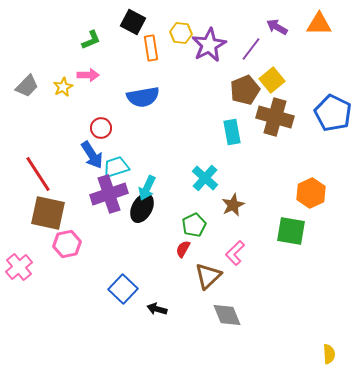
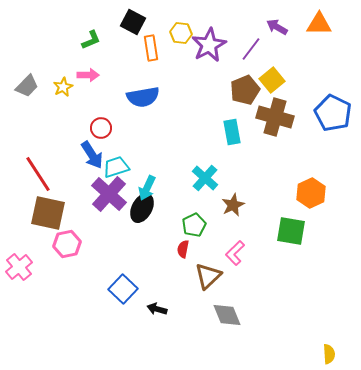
purple cross: rotated 30 degrees counterclockwise
red semicircle: rotated 18 degrees counterclockwise
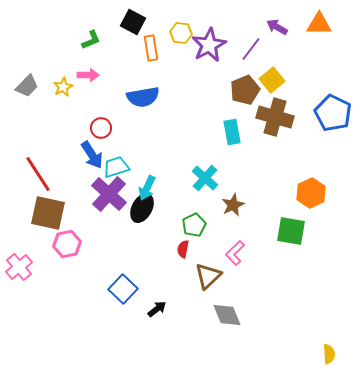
black arrow: rotated 126 degrees clockwise
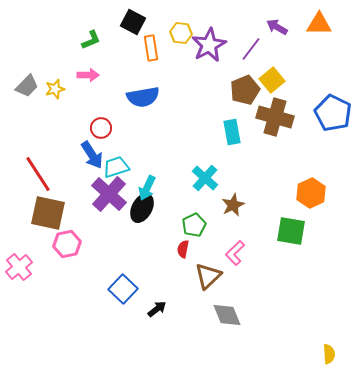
yellow star: moved 8 px left, 2 px down; rotated 12 degrees clockwise
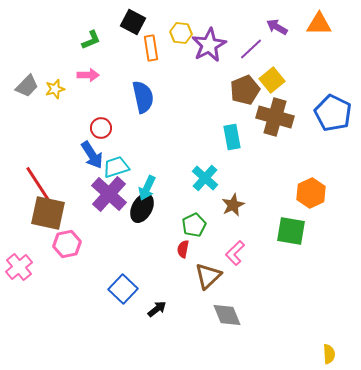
purple line: rotated 10 degrees clockwise
blue semicircle: rotated 92 degrees counterclockwise
cyan rectangle: moved 5 px down
red line: moved 10 px down
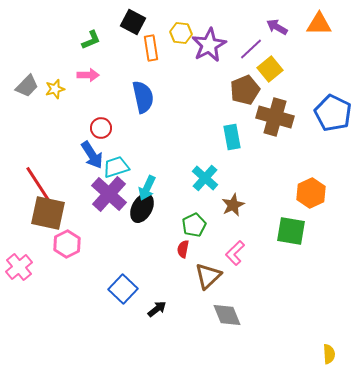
yellow square: moved 2 px left, 11 px up
pink hexagon: rotated 16 degrees counterclockwise
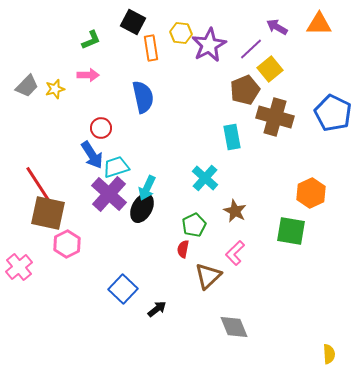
brown star: moved 2 px right, 6 px down; rotated 20 degrees counterclockwise
gray diamond: moved 7 px right, 12 px down
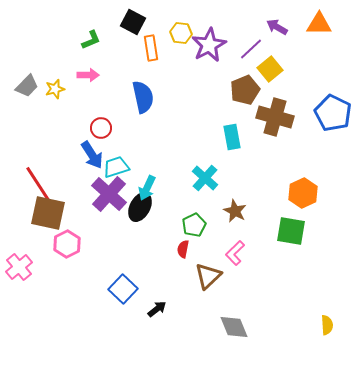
orange hexagon: moved 8 px left
black ellipse: moved 2 px left, 1 px up
yellow semicircle: moved 2 px left, 29 px up
